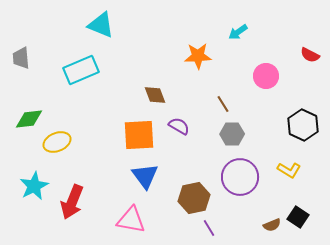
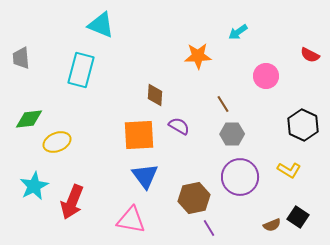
cyan rectangle: rotated 52 degrees counterclockwise
brown diamond: rotated 25 degrees clockwise
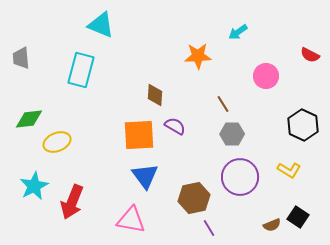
purple semicircle: moved 4 px left
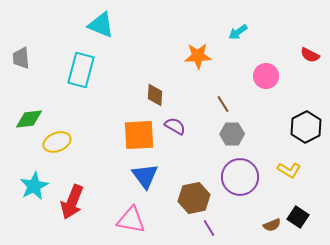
black hexagon: moved 3 px right, 2 px down; rotated 8 degrees clockwise
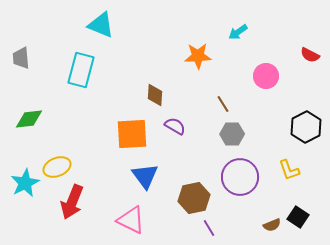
orange square: moved 7 px left, 1 px up
yellow ellipse: moved 25 px down
yellow L-shape: rotated 40 degrees clockwise
cyan star: moved 9 px left, 3 px up
pink triangle: rotated 16 degrees clockwise
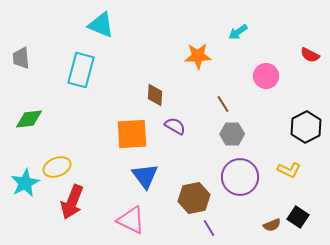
yellow L-shape: rotated 45 degrees counterclockwise
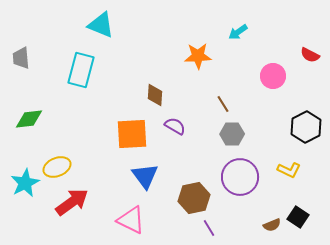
pink circle: moved 7 px right
red arrow: rotated 148 degrees counterclockwise
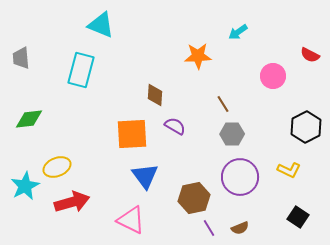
cyan star: moved 3 px down
red arrow: rotated 20 degrees clockwise
brown semicircle: moved 32 px left, 3 px down
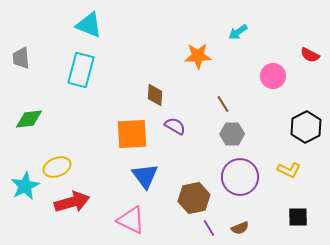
cyan triangle: moved 12 px left
black square: rotated 35 degrees counterclockwise
